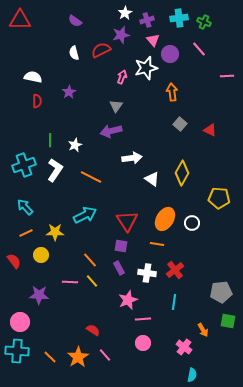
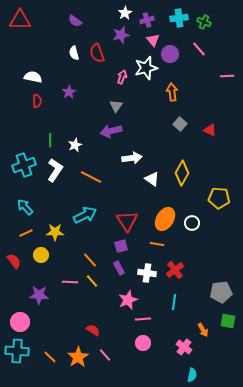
red semicircle at (101, 50): moved 4 px left, 3 px down; rotated 84 degrees counterclockwise
purple square at (121, 246): rotated 24 degrees counterclockwise
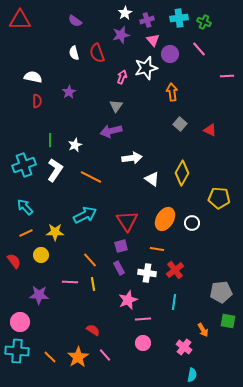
orange line at (157, 244): moved 5 px down
yellow line at (92, 281): moved 1 px right, 3 px down; rotated 32 degrees clockwise
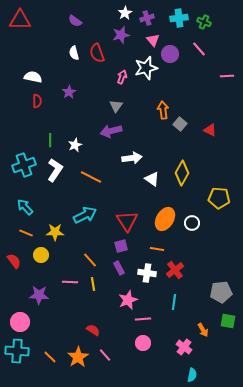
purple cross at (147, 20): moved 2 px up
orange arrow at (172, 92): moved 9 px left, 18 px down
orange line at (26, 233): rotated 48 degrees clockwise
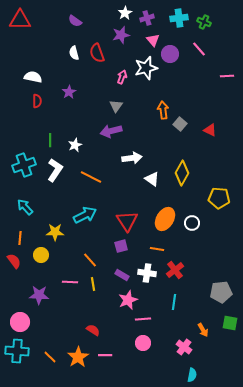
orange line at (26, 233): moved 6 px left, 5 px down; rotated 72 degrees clockwise
purple rectangle at (119, 268): moved 3 px right, 7 px down; rotated 32 degrees counterclockwise
green square at (228, 321): moved 2 px right, 2 px down
pink line at (105, 355): rotated 48 degrees counterclockwise
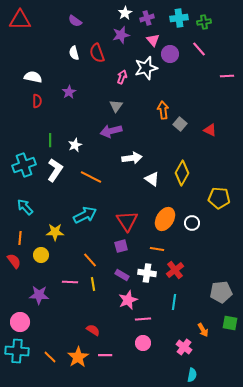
green cross at (204, 22): rotated 32 degrees counterclockwise
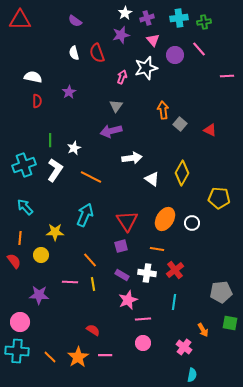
purple circle at (170, 54): moved 5 px right, 1 px down
white star at (75, 145): moved 1 px left, 3 px down
cyan arrow at (85, 215): rotated 40 degrees counterclockwise
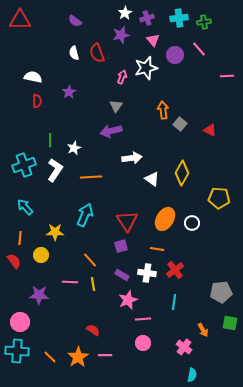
orange line at (91, 177): rotated 30 degrees counterclockwise
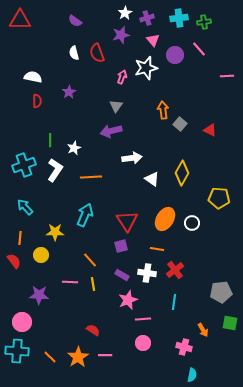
pink circle at (20, 322): moved 2 px right
pink cross at (184, 347): rotated 21 degrees counterclockwise
